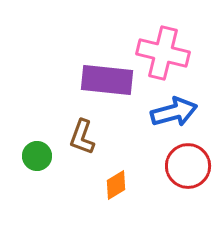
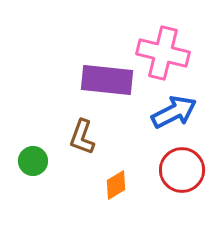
blue arrow: rotated 12 degrees counterclockwise
green circle: moved 4 px left, 5 px down
red circle: moved 6 px left, 4 px down
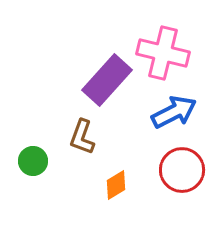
purple rectangle: rotated 54 degrees counterclockwise
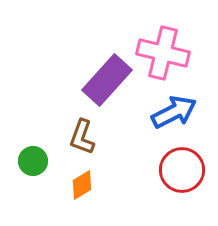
orange diamond: moved 34 px left
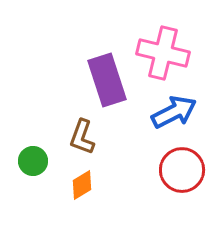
purple rectangle: rotated 60 degrees counterclockwise
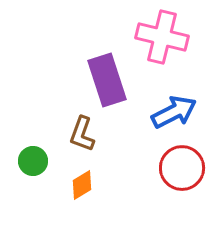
pink cross: moved 1 px left, 16 px up
brown L-shape: moved 3 px up
red circle: moved 2 px up
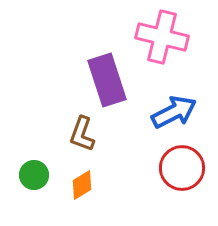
green circle: moved 1 px right, 14 px down
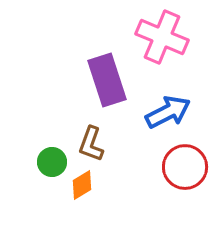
pink cross: rotated 9 degrees clockwise
blue arrow: moved 6 px left
brown L-shape: moved 9 px right, 10 px down
red circle: moved 3 px right, 1 px up
green circle: moved 18 px right, 13 px up
